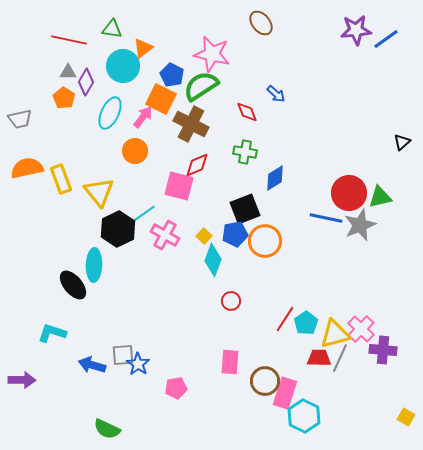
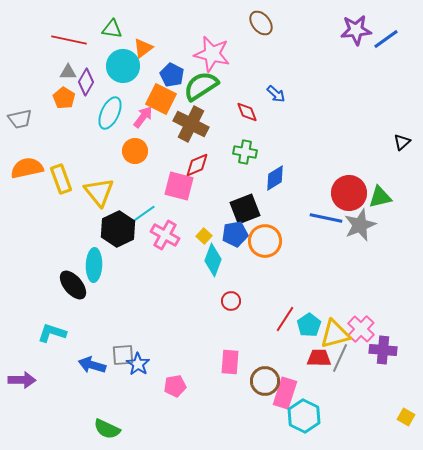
cyan pentagon at (306, 323): moved 3 px right, 2 px down
pink pentagon at (176, 388): moved 1 px left, 2 px up
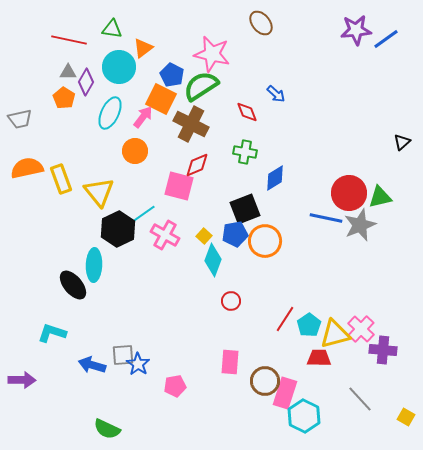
cyan circle at (123, 66): moved 4 px left, 1 px down
gray line at (340, 358): moved 20 px right, 41 px down; rotated 68 degrees counterclockwise
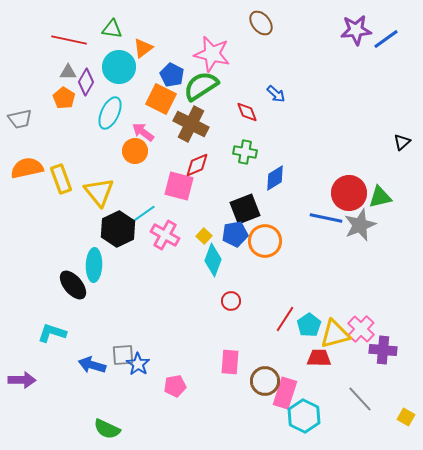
pink arrow at (143, 117): moved 15 px down; rotated 90 degrees counterclockwise
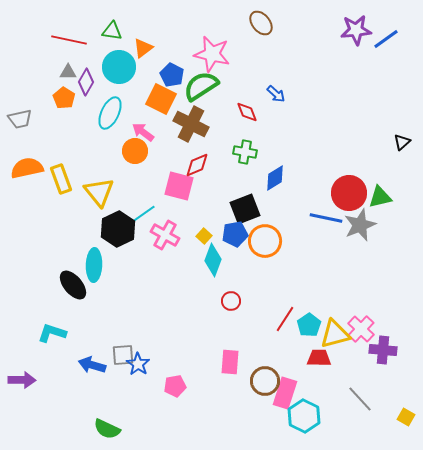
green triangle at (112, 29): moved 2 px down
